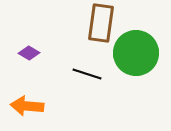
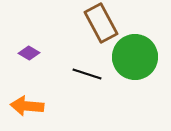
brown rectangle: rotated 36 degrees counterclockwise
green circle: moved 1 px left, 4 px down
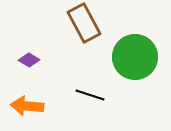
brown rectangle: moved 17 px left
purple diamond: moved 7 px down
black line: moved 3 px right, 21 px down
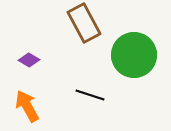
green circle: moved 1 px left, 2 px up
orange arrow: rotated 56 degrees clockwise
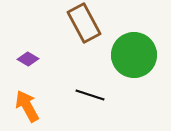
purple diamond: moved 1 px left, 1 px up
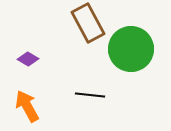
brown rectangle: moved 4 px right
green circle: moved 3 px left, 6 px up
black line: rotated 12 degrees counterclockwise
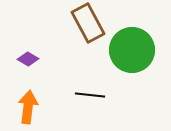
green circle: moved 1 px right, 1 px down
orange arrow: moved 1 px right, 1 px down; rotated 36 degrees clockwise
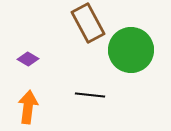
green circle: moved 1 px left
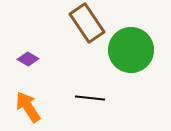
brown rectangle: moved 1 px left; rotated 6 degrees counterclockwise
black line: moved 3 px down
orange arrow: rotated 40 degrees counterclockwise
